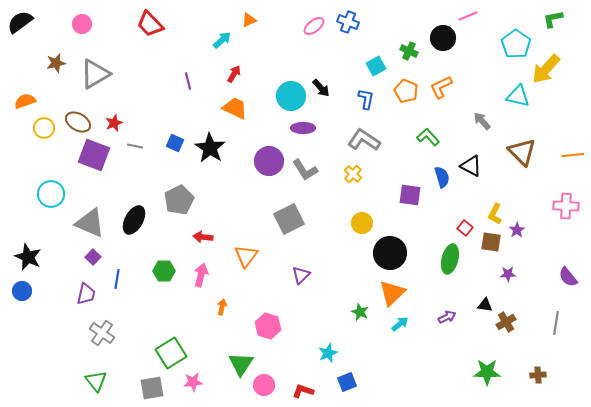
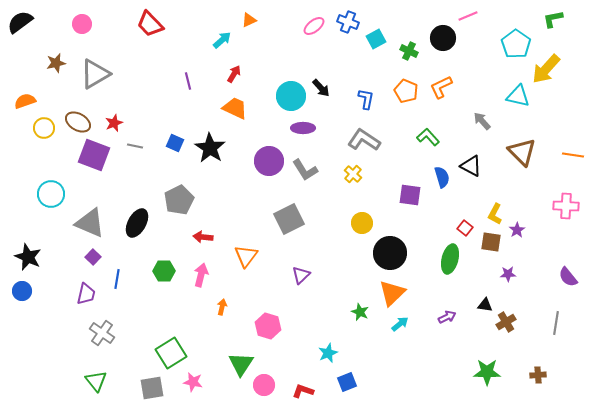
cyan square at (376, 66): moved 27 px up
orange line at (573, 155): rotated 15 degrees clockwise
black ellipse at (134, 220): moved 3 px right, 3 px down
pink star at (193, 382): rotated 18 degrees clockwise
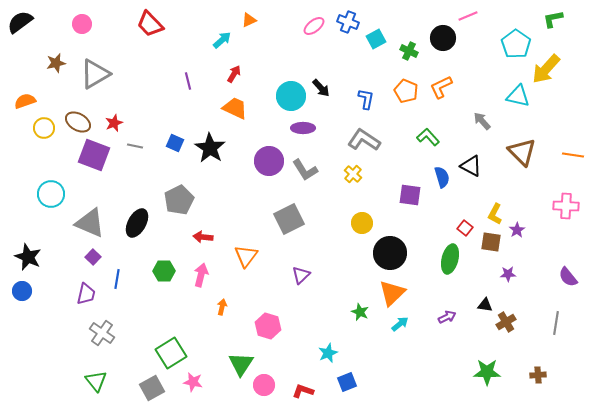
gray square at (152, 388): rotated 20 degrees counterclockwise
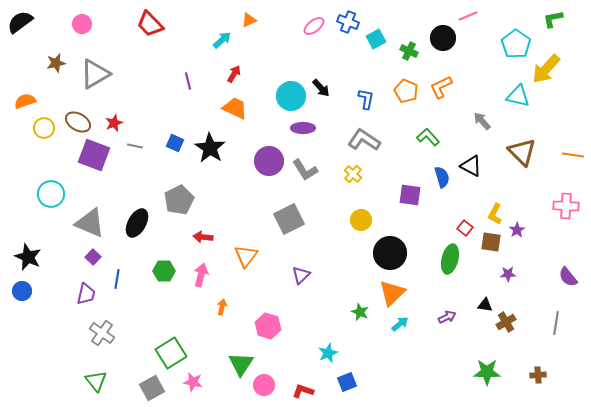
yellow circle at (362, 223): moved 1 px left, 3 px up
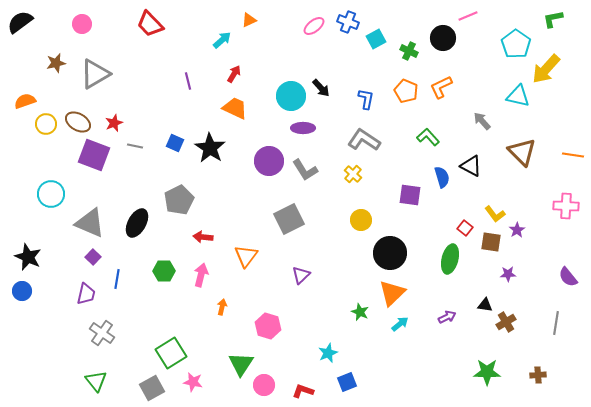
yellow circle at (44, 128): moved 2 px right, 4 px up
yellow L-shape at (495, 214): rotated 65 degrees counterclockwise
